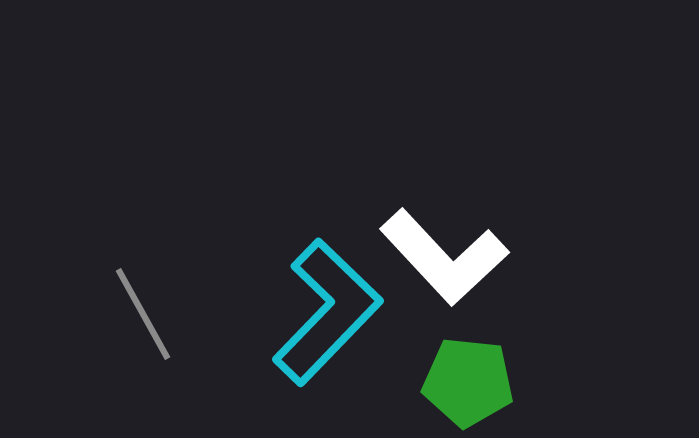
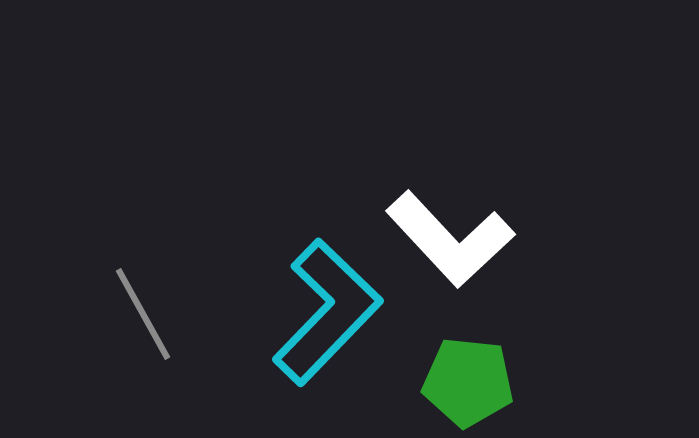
white L-shape: moved 6 px right, 18 px up
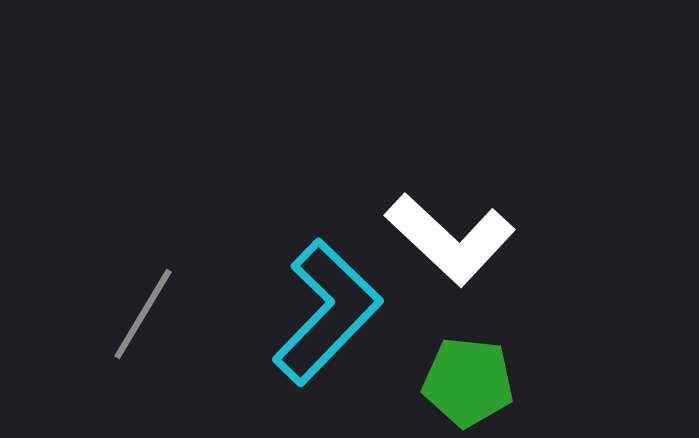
white L-shape: rotated 4 degrees counterclockwise
gray line: rotated 60 degrees clockwise
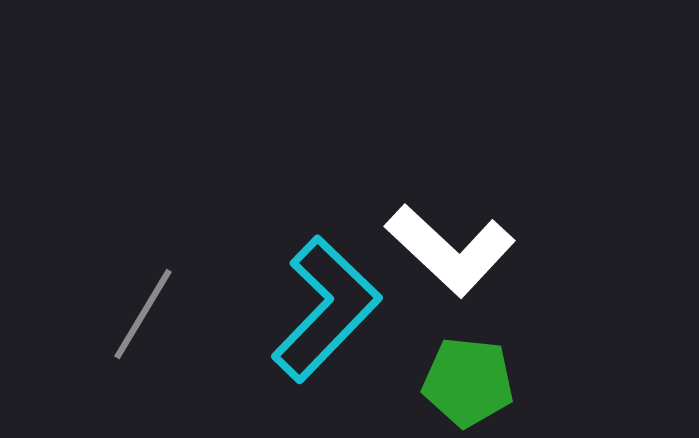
white L-shape: moved 11 px down
cyan L-shape: moved 1 px left, 3 px up
